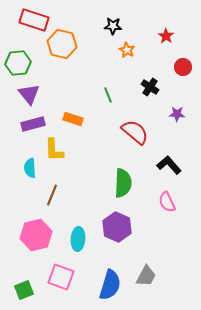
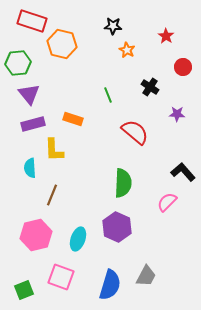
red rectangle: moved 2 px left, 1 px down
black L-shape: moved 14 px right, 7 px down
pink semicircle: rotated 70 degrees clockwise
cyan ellipse: rotated 15 degrees clockwise
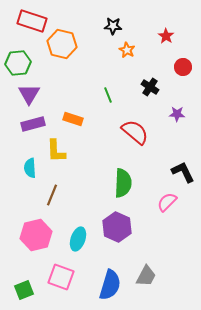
purple triangle: rotated 10 degrees clockwise
yellow L-shape: moved 2 px right, 1 px down
black L-shape: rotated 15 degrees clockwise
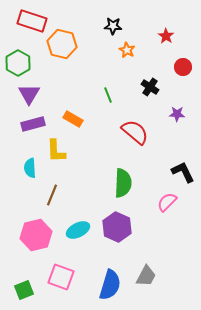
green hexagon: rotated 25 degrees counterclockwise
orange rectangle: rotated 12 degrees clockwise
cyan ellipse: moved 9 px up; rotated 45 degrees clockwise
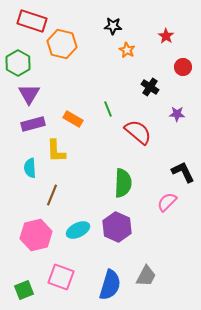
green line: moved 14 px down
red semicircle: moved 3 px right
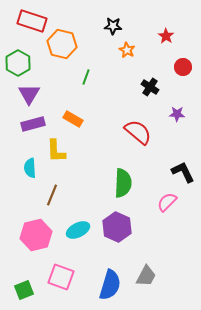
green line: moved 22 px left, 32 px up; rotated 42 degrees clockwise
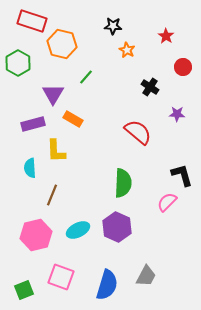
green line: rotated 21 degrees clockwise
purple triangle: moved 24 px right
black L-shape: moved 1 px left, 3 px down; rotated 10 degrees clockwise
blue semicircle: moved 3 px left
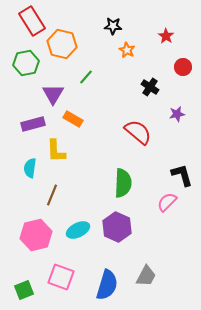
red rectangle: rotated 40 degrees clockwise
green hexagon: moved 8 px right; rotated 20 degrees clockwise
purple star: rotated 14 degrees counterclockwise
cyan semicircle: rotated 12 degrees clockwise
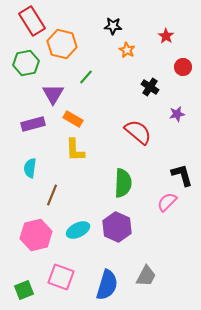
yellow L-shape: moved 19 px right, 1 px up
